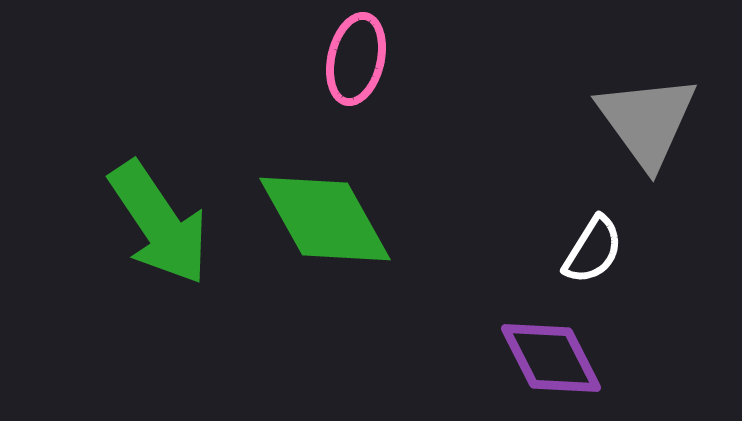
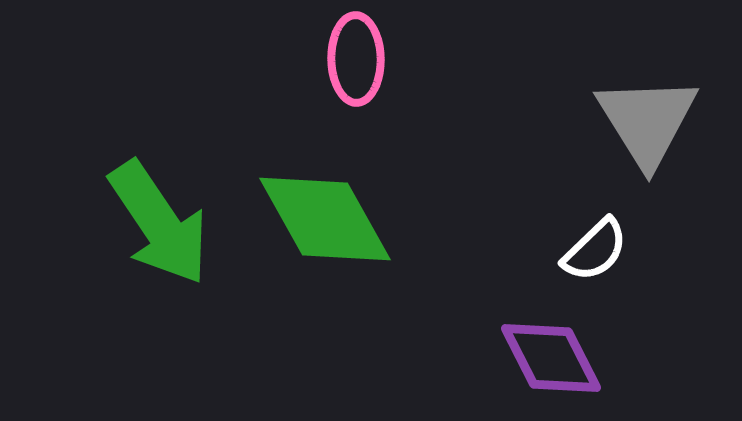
pink ellipse: rotated 14 degrees counterclockwise
gray triangle: rotated 4 degrees clockwise
white semicircle: moved 2 px right; rotated 14 degrees clockwise
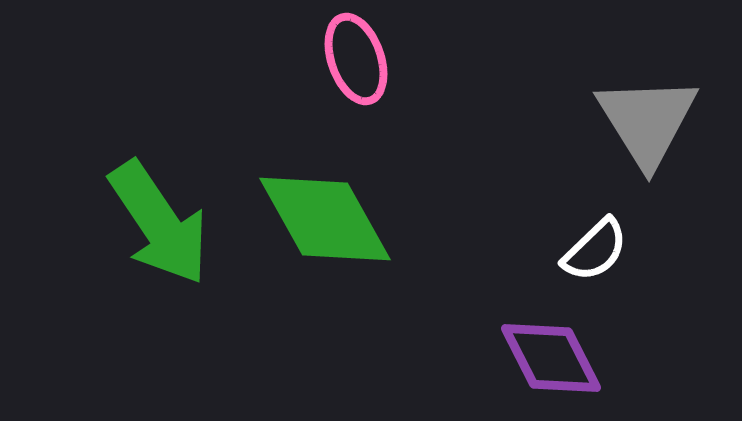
pink ellipse: rotated 18 degrees counterclockwise
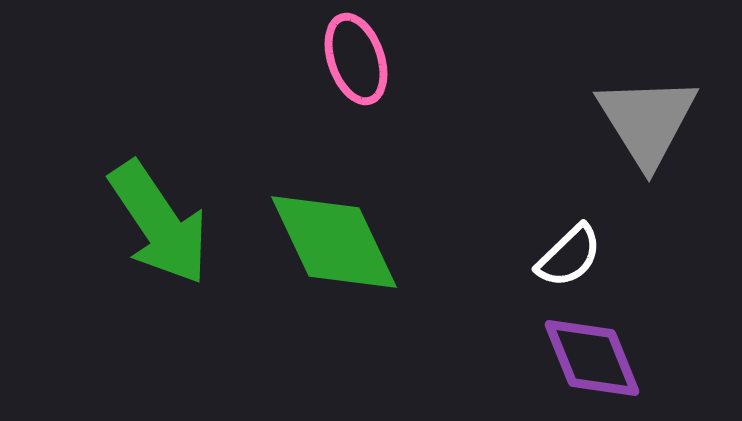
green diamond: moved 9 px right, 23 px down; rotated 4 degrees clockwise
white semicircle: moved 26 px left, 6 px down
purple diamond: moved 41 px right; rotated 5 degrees clockwise
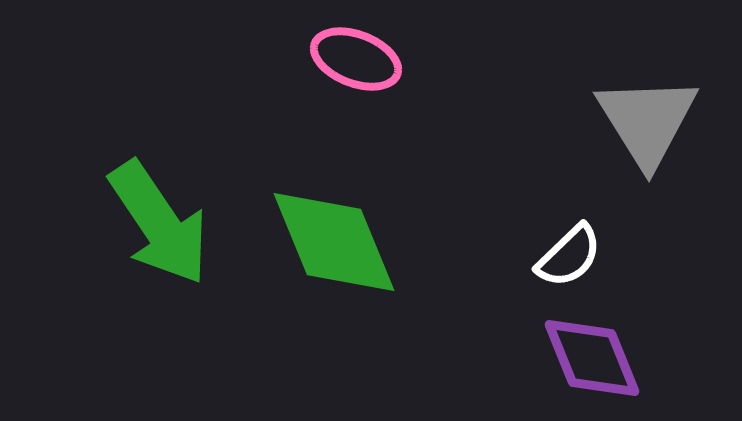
pink ellipse: rotated 50 degrees counterclockwise
green diamond: rotated 3 degrees clockwise
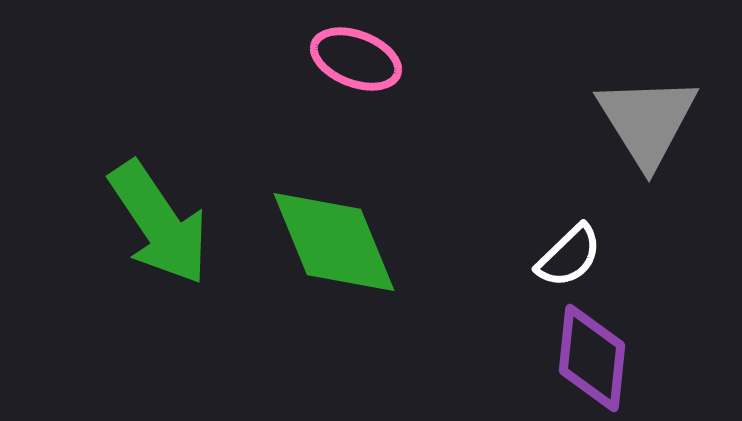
purple diamond: rotated 28 degrees clockwise
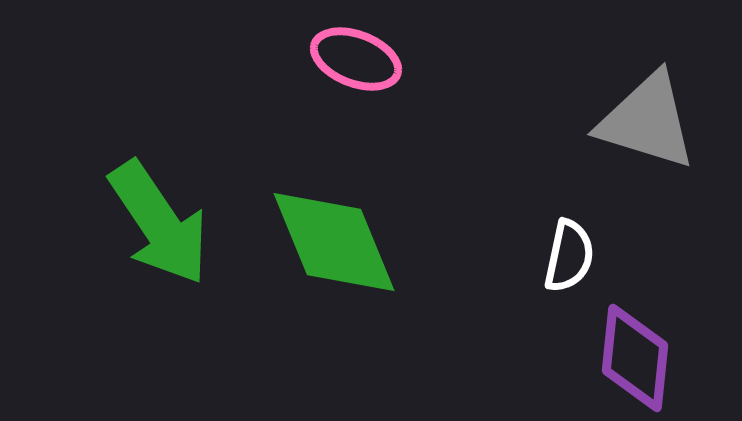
gray triangle: rotated 41 degrees counterclockwise
white semicircle: rotated 34 degrees counterclockwise
purple diamond: moved 43 px right
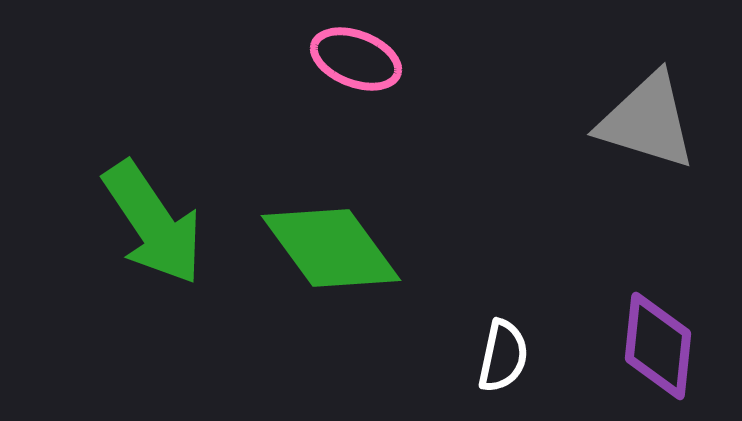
green arrow: moved 6 px left
green diamond: moved 3 px left, 6 px down; rotated 14 degrees counterclockwise
white semicircle: moved 66 px left, 100 px down
purple diamond: moved 23 px right, 12 px up
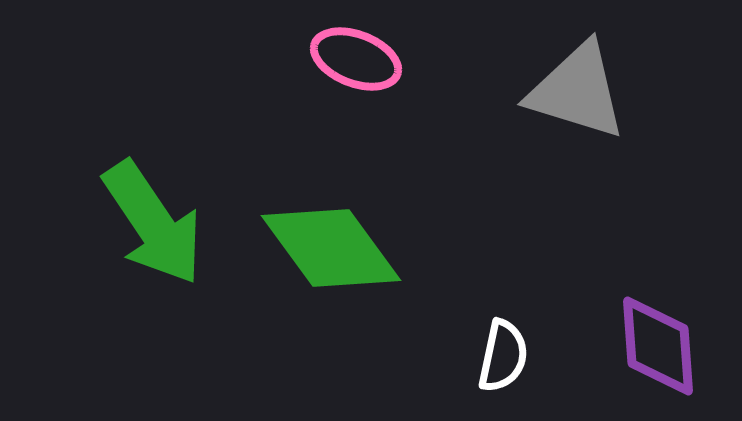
gray triangle: moved 70 px left, 30 px up
purple diamond: rotated 10 degrees counterclockwise
